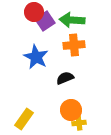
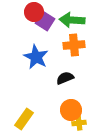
purple square: rotated 24 degrees counterclockwise
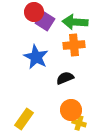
green arrow: moved 3 px right, 2 px down
yellow cross: rotated 24 degrees clockwise
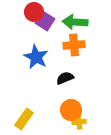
yellow cross: moved 1 px up; rotated 24 degrees counterclockwise
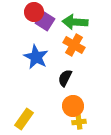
orange cross: rotated 35 degrees clockwise
black semicircle: rotated 42 degrees counterclockwise
orange circle: moved 2 px right, 4 px up
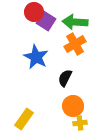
purple square: moved 1 px right
orange cross: moved 1 px right, 1 px up; rotated 30 degrees clockwise
yellow cross: moved 1 px right, 1 px down
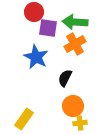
purple square: moved 2 px right, 7 px down; rotated 24 degrees counterclockwise
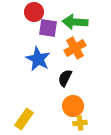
orange cross: moved 4 px down
blue star: moved 2 px right, 2 px down
